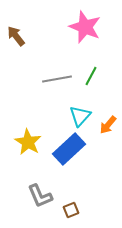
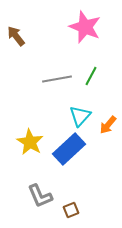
yellow star: moved 2 px right
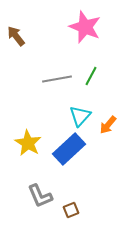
yellow star: moved 2 px left, 1 px down
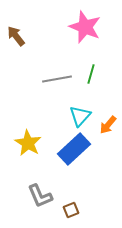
green line: moved 2 px up; rotated 12 degrees counterclockwise
blue rectangle: moved 5 px right
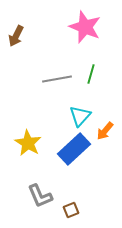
brown arrow: rotated 115 degrees counterclockwise
orange arrow: moved 3 px left, 6 px down
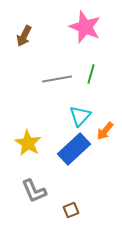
brown arrow: moved 8 px right
gray L-shape: moved 6 px left, 5 px up
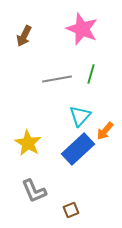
pink star: moved 3 px left, 2 px down
blue rectangle: moved 4 px right
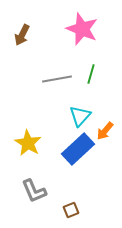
brown arrow: moved 2 px left, 1 px up
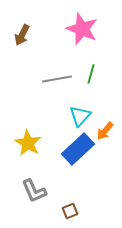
brown square: moved 1 px left, 1 px down
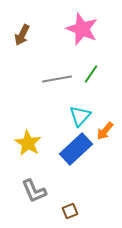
green line: rotated 18 degrees clockwise
blue rectangle: moved 2 px left
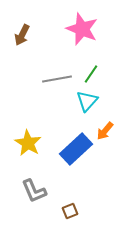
cyan triangle: moved 7 px right, 15 px up
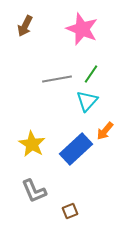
brown arrow: moved 3 px right, 9 px up
yellow star: moved 4 px right, 1 px down
